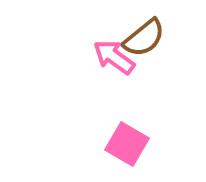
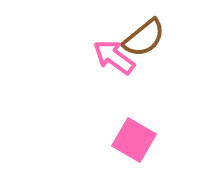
pink square: moved 7 px right, 4 px up
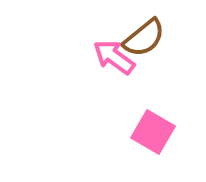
pink square: moved 19 px right, 8 px up
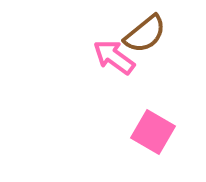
brown semicircle: moved 1 px right, 4 px up
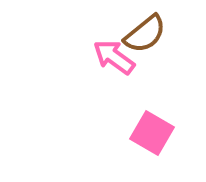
pink square: moved 1 px left, 1 px down
